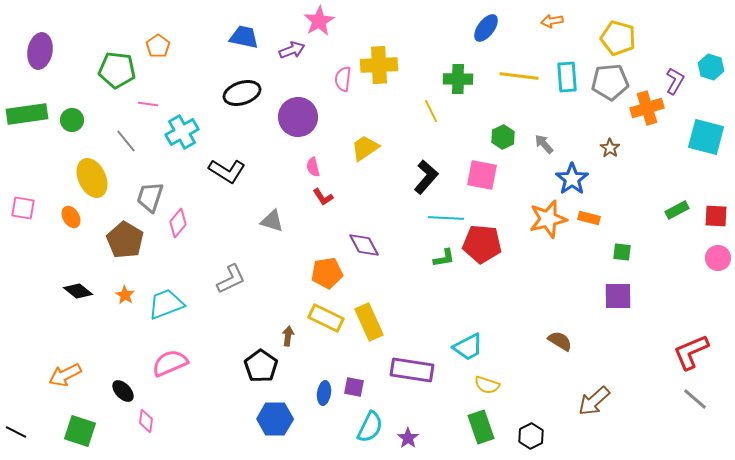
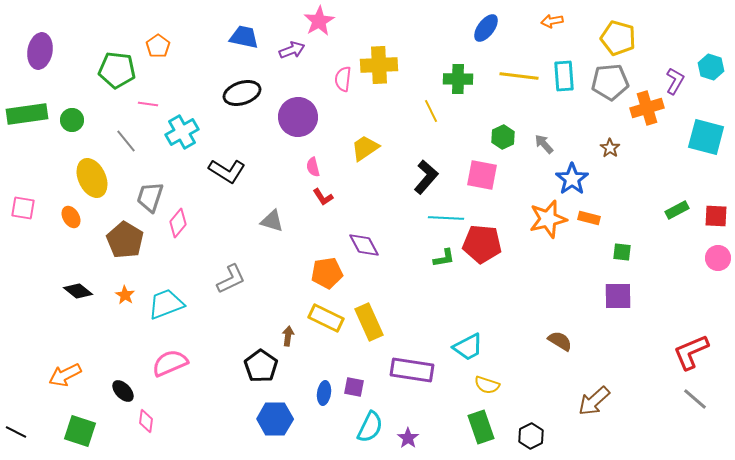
cyan rectangle at (567, 77): moved 3 px left, 1 px up
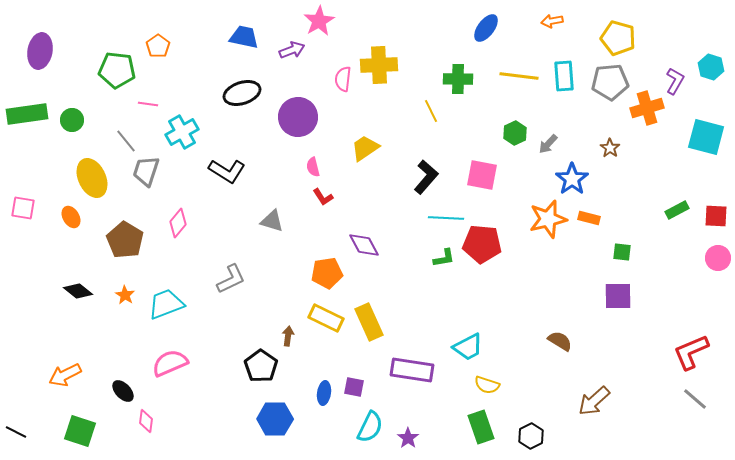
green hexagon at (503, 137): moved 12 px right, 4 px up
gray arrow at (544, 144): moved 4 px right; rotated 95 degrees counterclockwise
gray trapezoid at (150, 197): moved 4 px left, 26 px up
